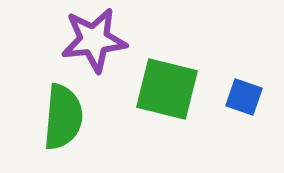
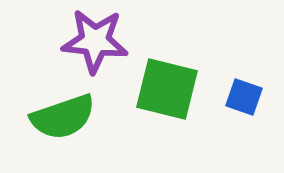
purple star: moved 1 px right, 1 px down; rotated 12 degrees clockwise
green semicircle: rotated 66 degrees clockwise
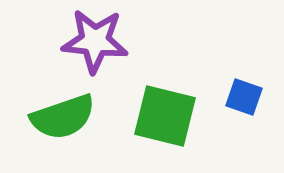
green square: moved 2 px left, 27 px down
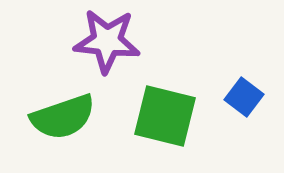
purple star: moved 12 px right
blue square: rotated 18 degrees clockwise
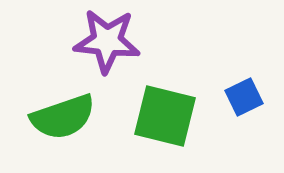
blue square: rotated 27 degrees clockwise
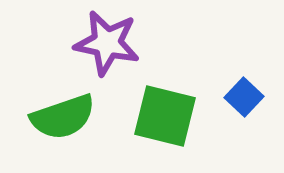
purple star: moved 2 px down; rotated 6 degrees clockwise
blue square: rotated 21 degrees counterclockwise
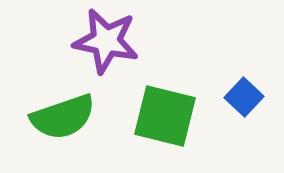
purple star: moved 1 px left, 2 px up
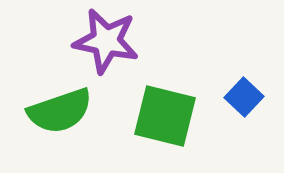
green semicircle: moved 3 px left, 6 px up
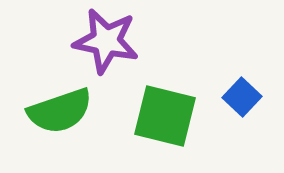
blue square: moved 2 px left
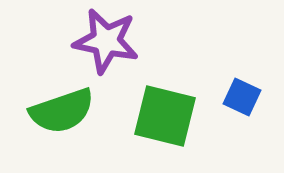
blue square: rotated 18 degrees counterclockwise
green semicircle: moved 2 px right
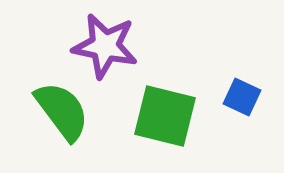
purple star: moved 1 px left, 5 px down
green semicircle: rotated 108 degrees counterclockwise
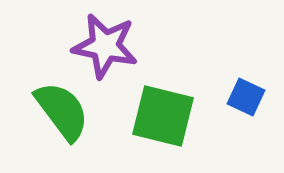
blue square: moved 4 px right
green square: moved 2 px left
